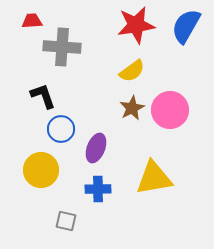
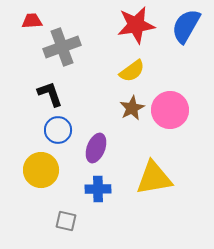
gray cross: rotated 24 degrees counterclockwise
black L-shape: moved 7 px right, 2 px up
blue circle: moved 3 px left, 1 px down
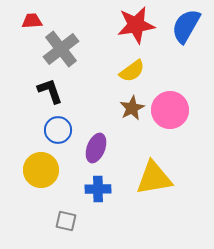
gray cross: moved 1 px left, 2 px down; rotated 18 degrees counterclockwise
black L-shape: moved 3 px up
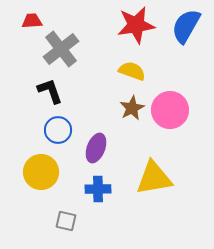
yellow semicircle: rotated 124 degrees counterclockwise
yellow circle: moved 2 px down
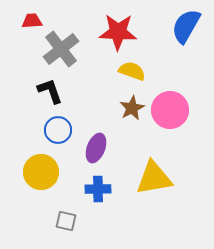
red star: moved 18 px left, 7 px down; rotated 12 degrees clockwise
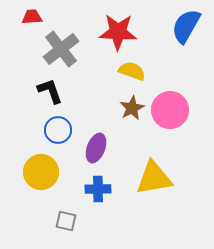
red trapezoid: moved 4 px up
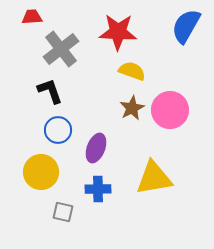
gray square: moved 3 px left, 9 px up
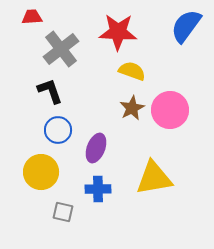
blue semicircle: rotated 6 degrees clockwise
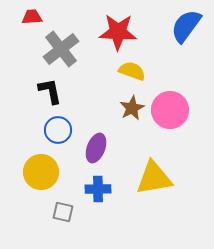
black L-shape: rotated 8 degrees clockwise
